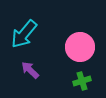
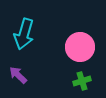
cyan arrow: rotated 24 degrees counterclockwise
purple arrow: moved 12 px left, 5 px down
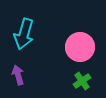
purple arrow: rotated 30 degrees clockwise
green cross: rotated 18 degrees counterclockwise
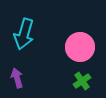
purple arrow: moved 1 px left, 3 px down
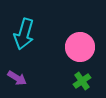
purple arrow: rotated 138 degrees clockwise
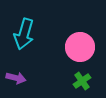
purple arrow: moved 1 px left; rotated 18 degrees counterclockwise
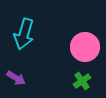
pink circle: moved 5 px right
purple arrow: rotated 18 degrees clockwise
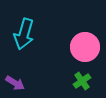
purple arrow: moved 1 px left, 5 px down
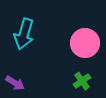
pink circle: moved 4 px up
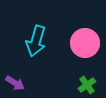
cyan arrow: moved 12 px right, 7 px down
green cross: moved 5 px right, 4 px down
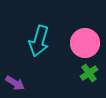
cyan arrow: moved 3 px right
green cross: moved 2 px right, 12 px up
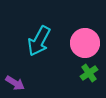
cyan arrow: rotated 12 degrees clockwise
